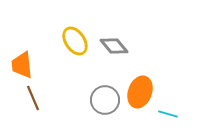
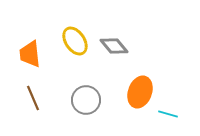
orange trapezoid: moved 8 px right, 11 px up
gray circle: moved 19 px left
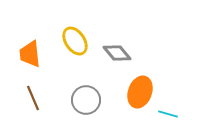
gray diamond: moved 3 px right, 7 px down
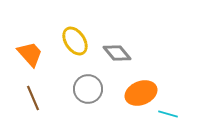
orange trapezoid: rotated 144 degrees clockwise
orange ellipse: moved 1 px right, 1 px down; rotated 48 degrees clockwise
gray circle: moved 2 px right, 11 px up
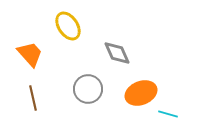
yellow ellipse: moved 7 px left, 15 px up
gray diamond: rotated 16 degrees clockwise
brown line: rotated 10 degrees clockwise
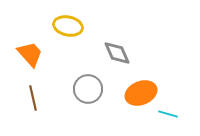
yellow ellipse: rotated 44 degrees counterclockwise
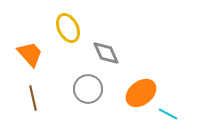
yellow ellipse: moved 2 px down; rotated 52 degrees clockwise
gray diamond: moved 11 px left
orange ellipse: rotated 16 degrees counterclockwise
cyan line: rotated 12 degrees clockwise
